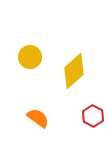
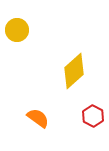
yellow circle: moved 13 px left, 27 px up
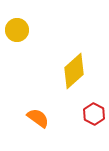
red hexagon: moved 1 px right, 2 px up
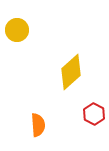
yellow diamond: moved 3 px left, 1 px down
orange semicircle: moved 7 px down; rotated 50 degrees clockwise
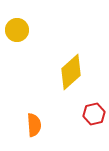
red hexagon: rotated 20 degrees clockwise
orange semicircle: moved 4 px left
